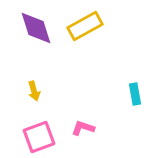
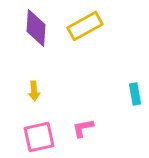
purple diamond: rotated 21 degrees clockwise
yellow arrow: rotated 12 degrees clockwise
pink L-shape: rotated 30 degrees counterclockwise
pink square: rotated 8 degrees clockwise
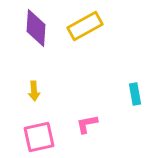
pink L-shape: moved 4 px right, 4 px up
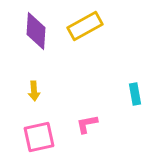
purple diamond: moved 3 px down
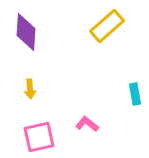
yellow rectangle: moved 22 px right; rotated 12 degrees counterclockwise
purple diamond: moved 10 px left, 1 px down
yellow arrow: moved 4 px left, 2 px up
pink L-shape: rotated 50 degrees clockwise
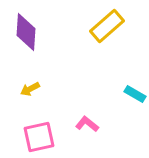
yellow arrow: rotated 66 degrees clockwise
cyan rectangle: rotated 50 degrees counterclockwise
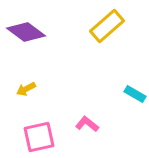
purple diamond: rotated 57 degrees counterclockwise
yellow arrow: moved 4 px left
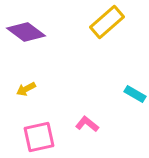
yellow rectangle: moved 4 px up
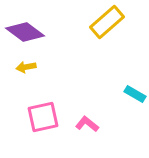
purple diamond: moved 1 px left
yellow arrow: moved 22 px up; rotated 18 degrees clockwise
pink square: moved 4 px right, 20 px up
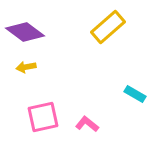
yellow rectangle: moved 1 px right, 5 px down
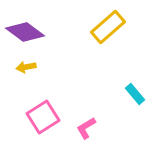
cyan rectangle: rotated 20 degrees clockwise
pink square: rotated 20 degrees counterclockwise
pink L-shape: moved 1 px left, 4 px down; rotated 70 degrees counterclockwise
